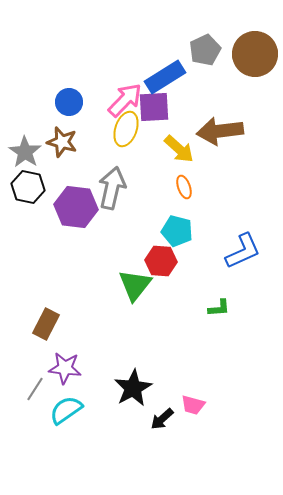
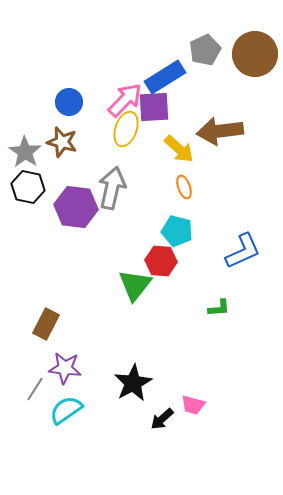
black star: moved 5 px up
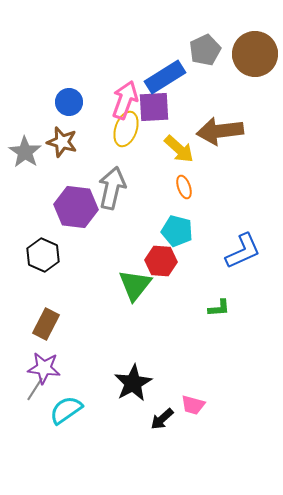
pink arrow: rotated 24 degrees counterclockwise
black hexagon: moved 15 px right, 68 px down; rotated 12 degrees clockwise
purple star: moved 21 px left
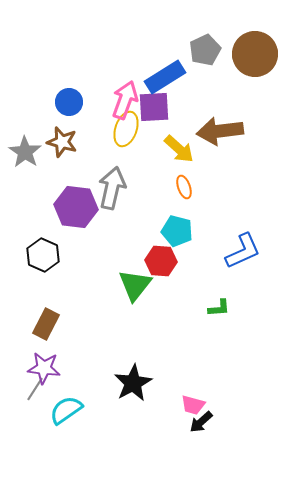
black arrow: moved 39 px right, 3 px down
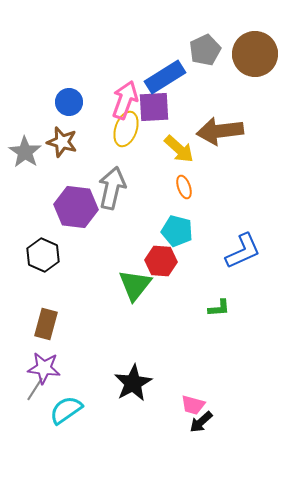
brown rectangle: rotated 12 degrees counterclockwise
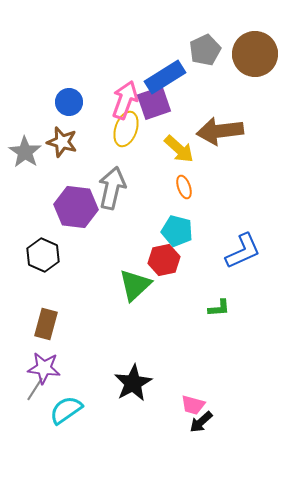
purple square: moved 4 px up; rotated 16 degrees counterclockwise
red hexagon: moved 3 px right, 1 px up; rotated 16 degrees counterclockwise
green triangle: rotated 9 degrees clockwise
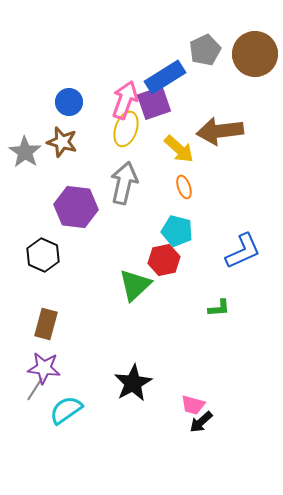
gray arrow: moved 12 px right, 5 px up
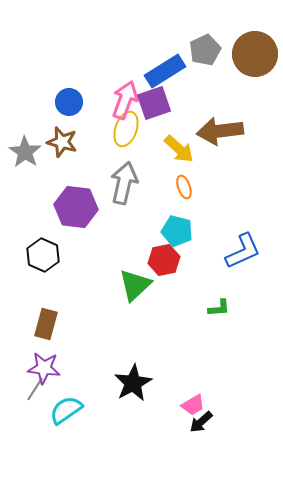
blue rectangle: moved 6 px up
pink trapezoid: rotated 45 degrees counterclockwise
